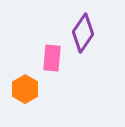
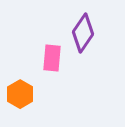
orange hexagon: moved 5 px left, 5 px down
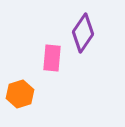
orange hexagon: rotated 12 degrees clockwise
